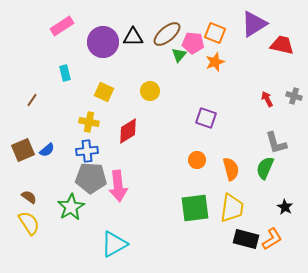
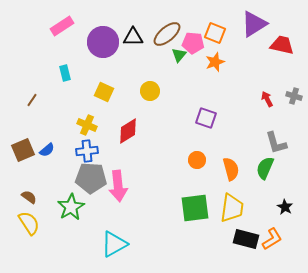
yellow cross: moved 2 px left, 3 px down; rotated 12 degrees clockwise
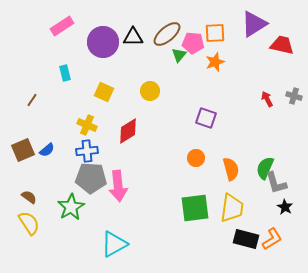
orange square: rotated 25 degrees counterclockwise
gray L-shape: moved 40 px down
orange circle: moved 1 px left, 2 px up
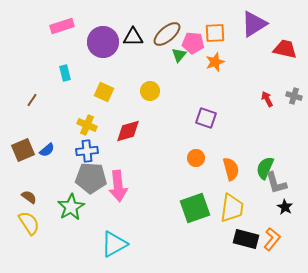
pink rectangle: rotated 15 degrees clockwise
red trapezoid: moved 3 px right, 4 px down
red diamond: rotated 16 degrees clockwise
green square: rotated 12 degrees counterclockwise
orange L-shape: rotated 20 degrees counterclockwise
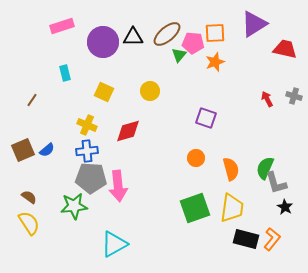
green star: moved 3 px right, 1 px up; rotated 24 degrees clockwise
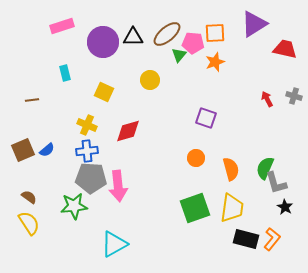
yellow circle: moved 11 px up
brown line: rotated 48 degrees clockwise
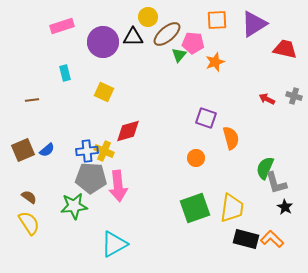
orange square: moved 2 px right, 13 px up
yellow circle: moved 2 px left, 63 px up
red arrow: rotated 35 degrees counterclockwise
yellow cross: moved 17 px right, 26 px down
orange semicircle: moved 31 px up
orange L-shape: rotated 85 degrees counterclockwise
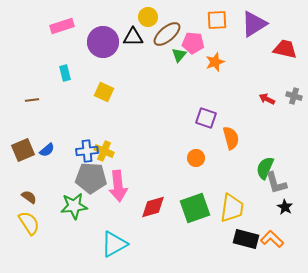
red diamond: moved 25 px right, 76 px down
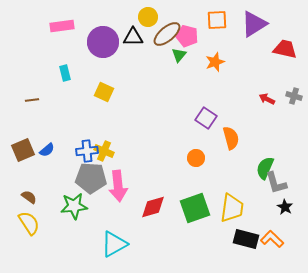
pink rectangle: rotated 10 degrees clockwise
pink pentagon: moved 6 px left, 7 px up; rotated 10 degrees clockwise
purple square: rotated 15 degrees clockwise
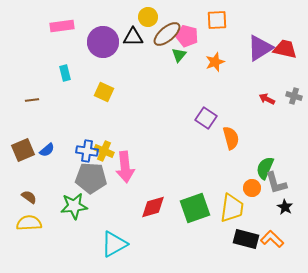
purple triangle: moved 6 px right, 24 px down
blue cross: rotated 15 degrees clockwise
orange circle: moved 56 px right, 30 px down
pink arrow: moved 7 px right, 19 px up
yellow semicircle: rotated 60 degrees counterclockwise
